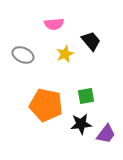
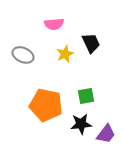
black trapezoid: moved 2 px down; rotated 15 degrees clockwise
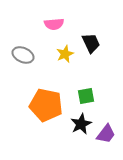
black star: rotated 20 degrees counterclockwise
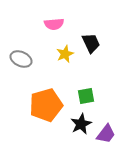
gray ellipse: moved 2 px left, 4 px down
orange pentagon: rotated 28 degrees counterclockwise
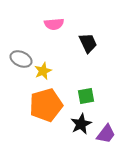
black trapezoid: moved 3 px left
yellow star: moved 22 px left, 17 px down
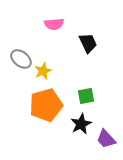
gray ellipse: rotated 15 degrees clockwise
purple trapezoid: moved 5 px down; rotated 100 degrees clockwise
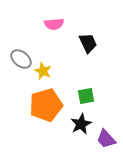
yellow star: rotated 24 degrees counterclockwise
